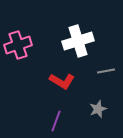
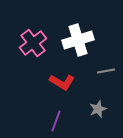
white cross: moved 1 px up
pink cross: moved 15 px right, 2 px up; rotated 20 degrees counterclockwise
red L-shape: moved 1 px down
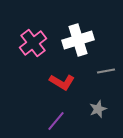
purple line: rotated 20 degrees clockwise
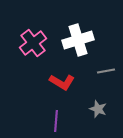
gray star: rotated 30 degrees counterclockwise
purple line: rotated 35 degrees counterclockwise
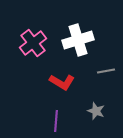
gray star: moved 2 px left, 2 px down
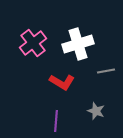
white cross: moved 4 px down
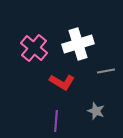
pink cross: moved 1 px right, 5 px down; rotated 12 degrees counterclockwise
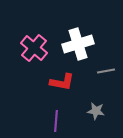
red L-shape: rotated 20 degrees counterclockwise
gray star: rotated 12 degrees counterclockwise
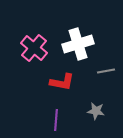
purple line: moved 1 px up
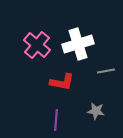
pink cross: moved 3 px right, 3 px up
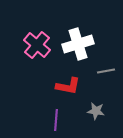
red L-shape: moved 6 px right, 4 px down
